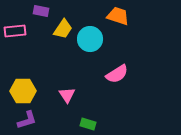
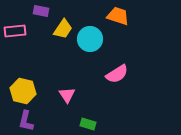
yellow hexagon: rotated 15 degrees clockwise
purple L-shape: moved 1 px left, 1 px down; rotated 120 degrees clockwise
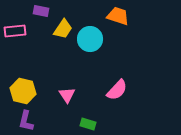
pink semicircle: moved 16 px down; rotated 15 degrees counterclockwise
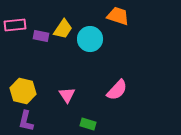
purple rectangle: moved 25 px down
pink rectangle: moved 6 px up
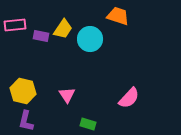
pink semicircle: moved 12 px right, 8 px down
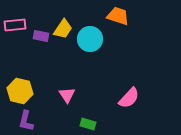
yellow hexagon: moved 3 px left
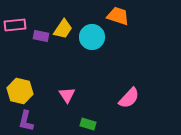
cyan circle: moved 2 px right, 2 px up
